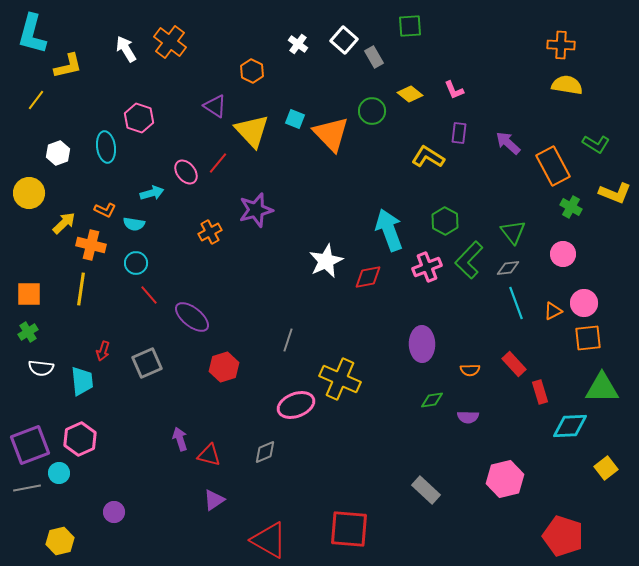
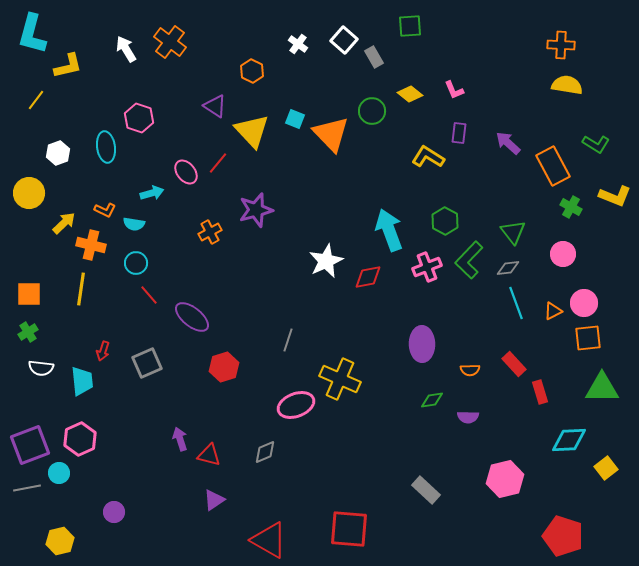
yellow L-shape at (615, 193): moved 3 px down
cyan diamond at (570, 426): moved 1 px left, 14 px down
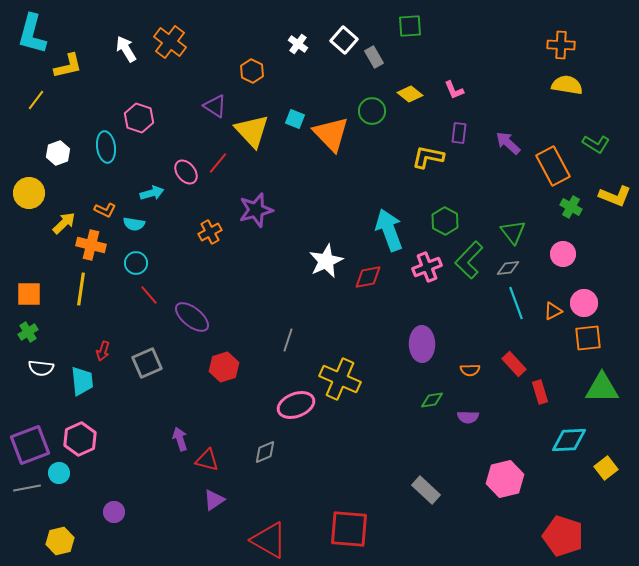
yellow L-shape at (428, 157): rotated 20 degrees counterclockwise
red triangle at (209, 455): moved 2 px left, 5 px down
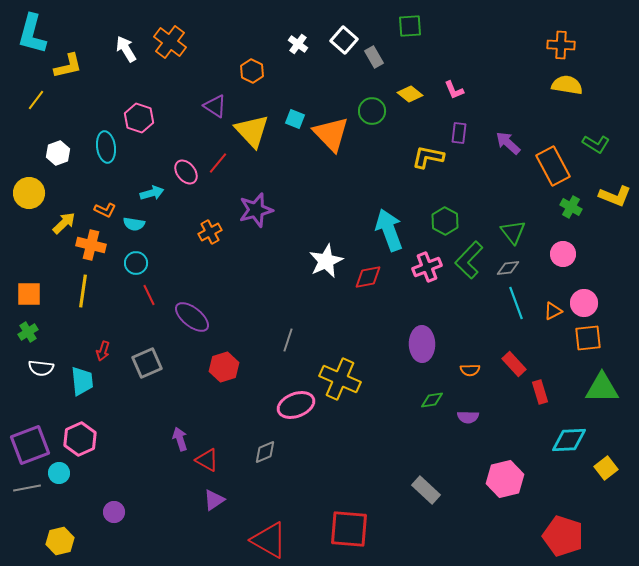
yellow line at (81, 289): moved 2 px right, 2 px down
red line at (149, 295): rotated 15 degrees clockwise
red triangle at (207, 460): rotated 15 degrees clockwise
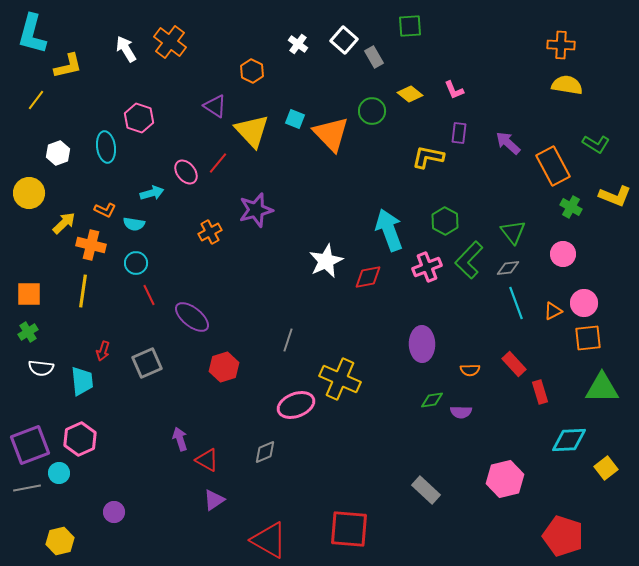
purple semicircle at (468, 417): moved 7 px left, 5 px up
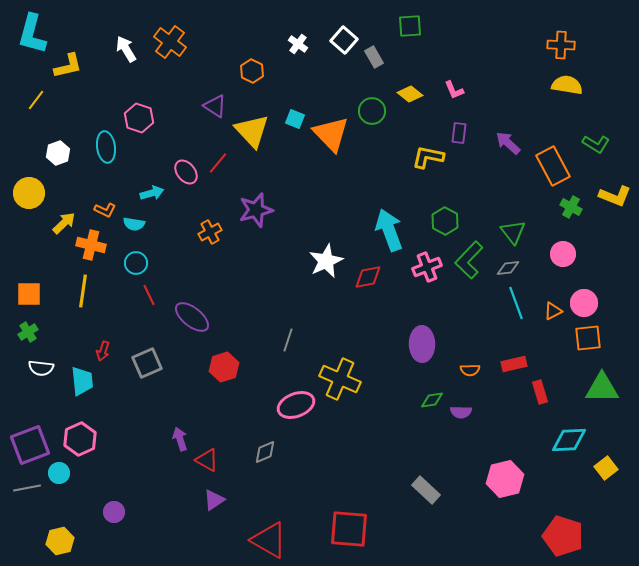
red rectangle at (514, 364): rotated 60 degrees counterclockwise
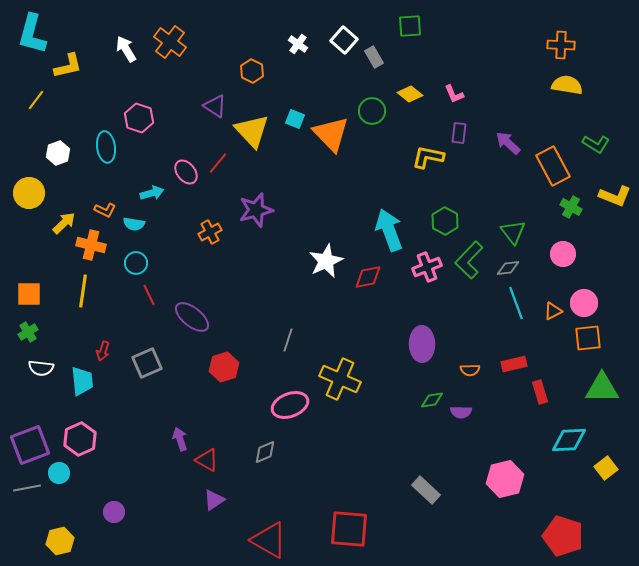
pink L-shape at (454, 90): moved 4 px down
pink ellipse at (296, 405): moved 6 px left
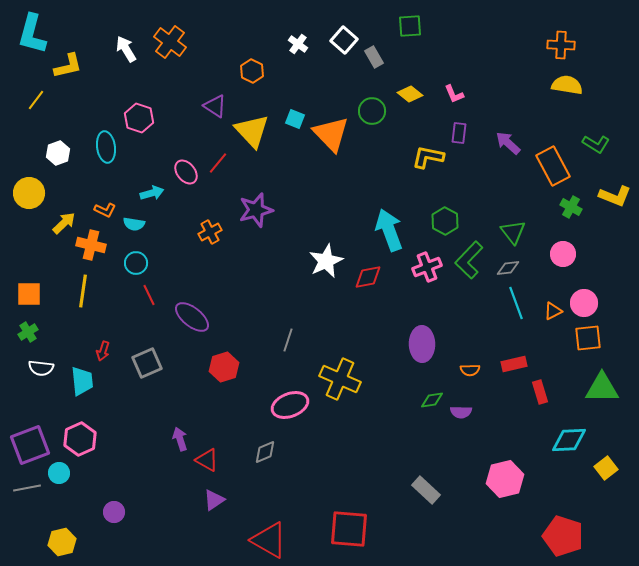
yellow hexagon at (60, 541): moved 2 px right, 1 px down
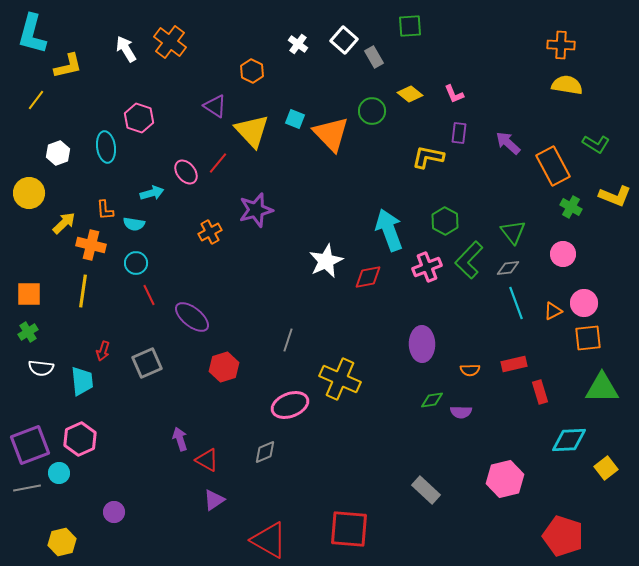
orange L-shape at (105, 210): rotated 60 degrees clockwise
